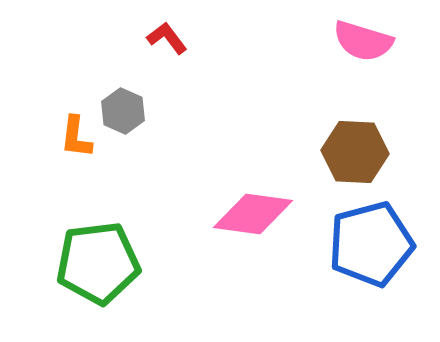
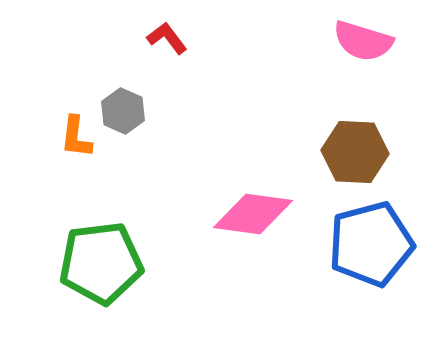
green pentagon: moved 3 px right
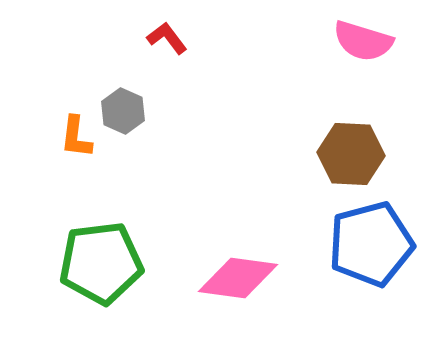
brown hexagon: moved 4 px left, 2 px down
pink diamond: moved 15 px left, 64 px down
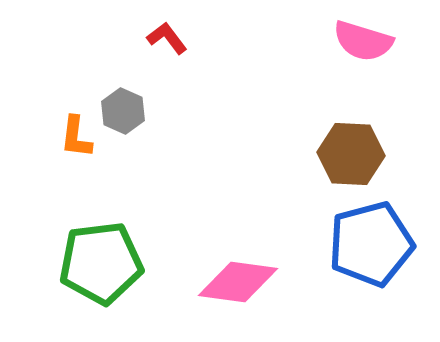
pink diamond: moved 4 px down
